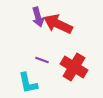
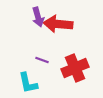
red arrow: rotated 20 degrees counterclockwise
red cross: moved 1 px right, 1 px down; rotated 36 degrees clockwise
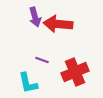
purple arrow: moved 3 px left
red cross: moved 4 px down
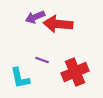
purple arrow: rotated 84 degrees clockwise
cyan L-shape: moved 8 px left, 5 px up
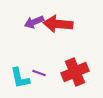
purple arrow: moved 1 px left, 5 px down
purple line: moved 3 px left, 13 px down
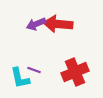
purple arrow: moved 2 px right, 2 px down
purple line: moved 5 px left, 3 px up
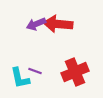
purple line: moved 1 px right, 1 px down
